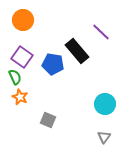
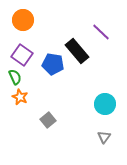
purple square: moved 2 px up
gray square: rotated 28 degrees clockwise
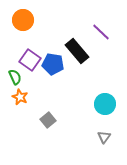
purple square: moved 8 px right, 5 px down
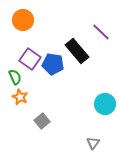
purple square: moved 1 px up
gray square: moved 6 px left, 1 px down
gray triangle: moved 11 px left, 6 px down
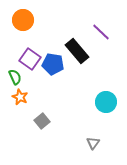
cyan circle: moved 1 px right, 2 px up
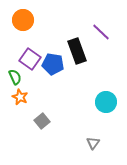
black rectangle: rotated 20 degrees clockwise
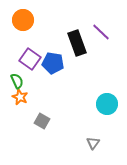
black rectangle: moved 8 px up
blue pentagon: moved 1 px up
green semicircle: moved 2 px right, 4 px down
cyan circle: moved 1 px right, 2 px down
gray square: rotated 21 degrees counterclockwise
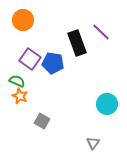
green semicircle: rotated 42 degrees counterclockwise
orange star: moved 1 px up
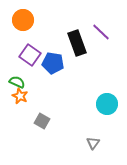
purple square: moved 4 px up
green semicircle: moved 1 px down
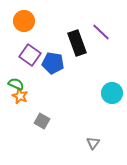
orange circle: moved 1 px right, 1 px down
green semicircle: moved 1 px left, 2 px down
cyan circle: moved 5 px right, 11 px up
